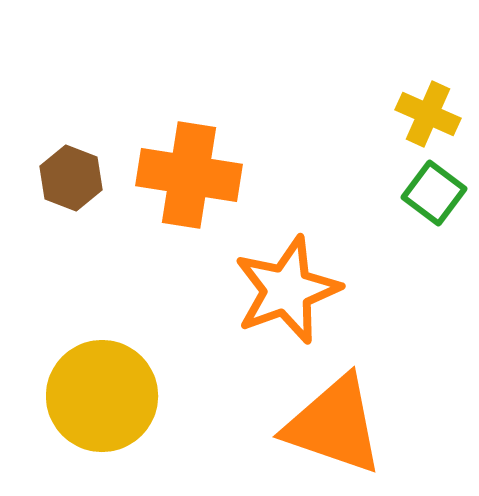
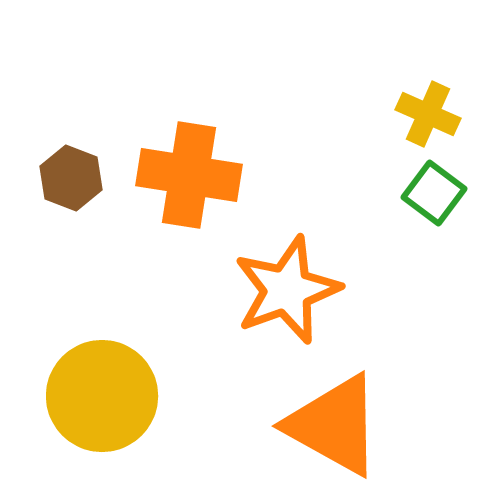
orange triangle: rotated 10 degrees clockwise
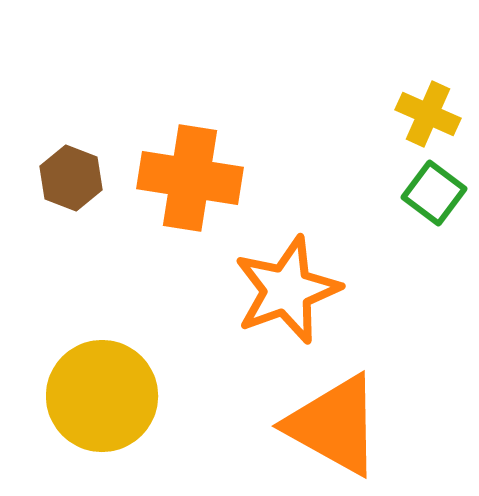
orange cross: moved 1 px right, 3 px down
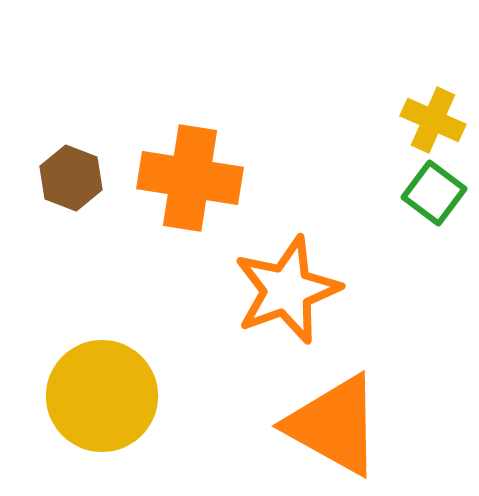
yellow cross: moved 5 px right, 6 px down
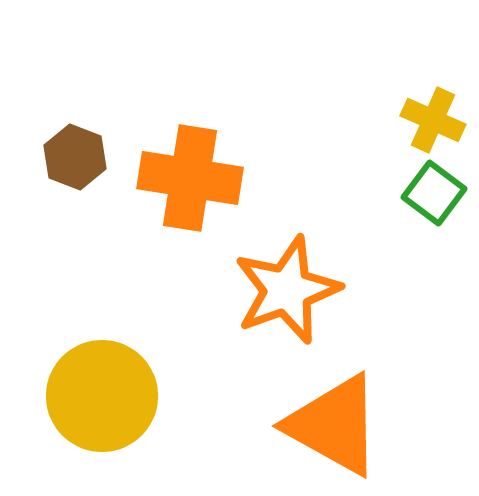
brown hexagon: moved 4 px right, 21 px up
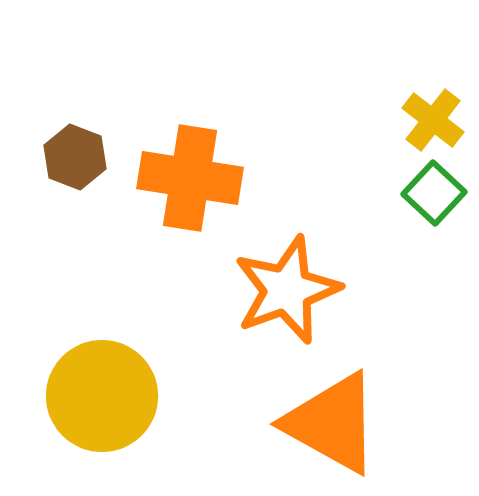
yellow cross: rotated 14 degrees clockwise
green square: rotated 6 degrees clockwise
orange triangle: moved 2 px left, 2 px up
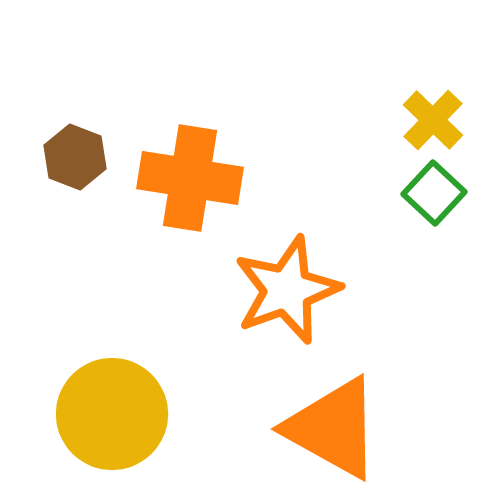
yellow cross: rotated 6 degrees clockwise
yellow circle: moved 10 px right, 18 px down
orange triangle: moved 1 px right, 5 px down
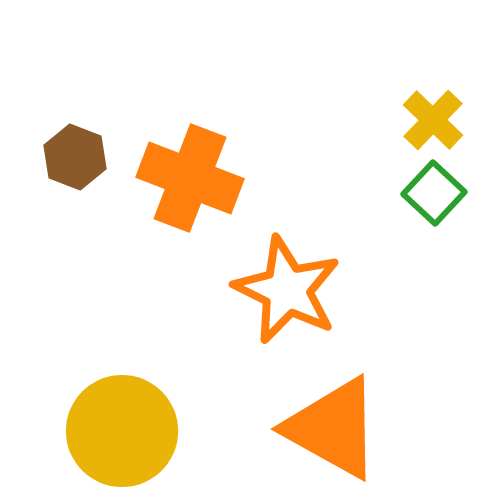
orange cross: rotated 12 degrees clockwise
orange star: rotated 26 degrees counterclockwise
yellow circle: moved 10 px right, 17 px down
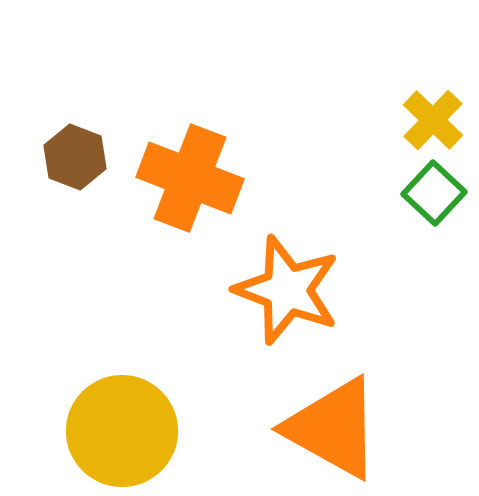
orange star: rotated 5 degrees counterclockwise
